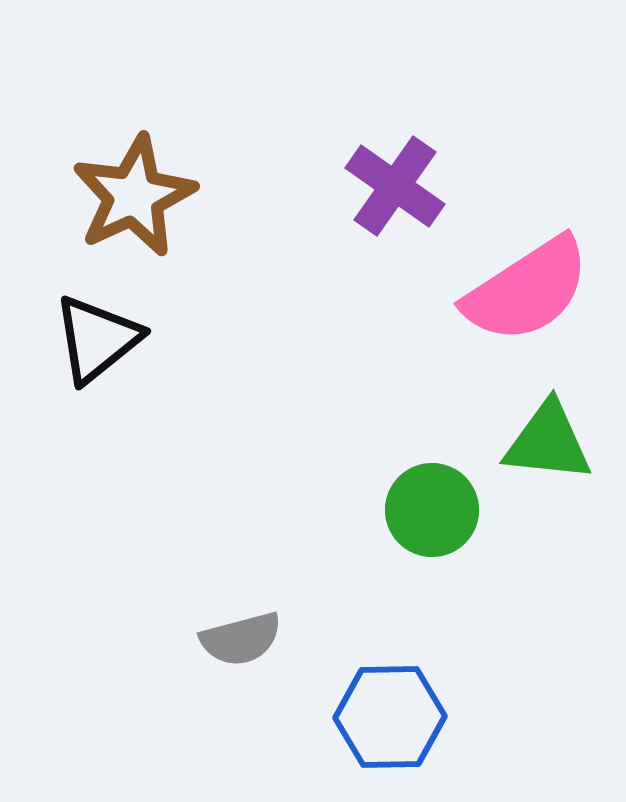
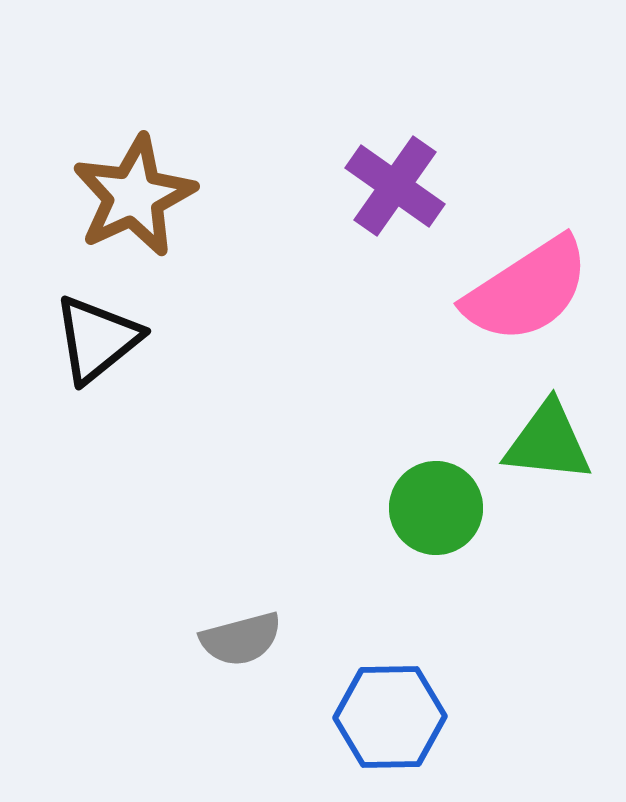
green circle: moved 4 px right, 2 px up
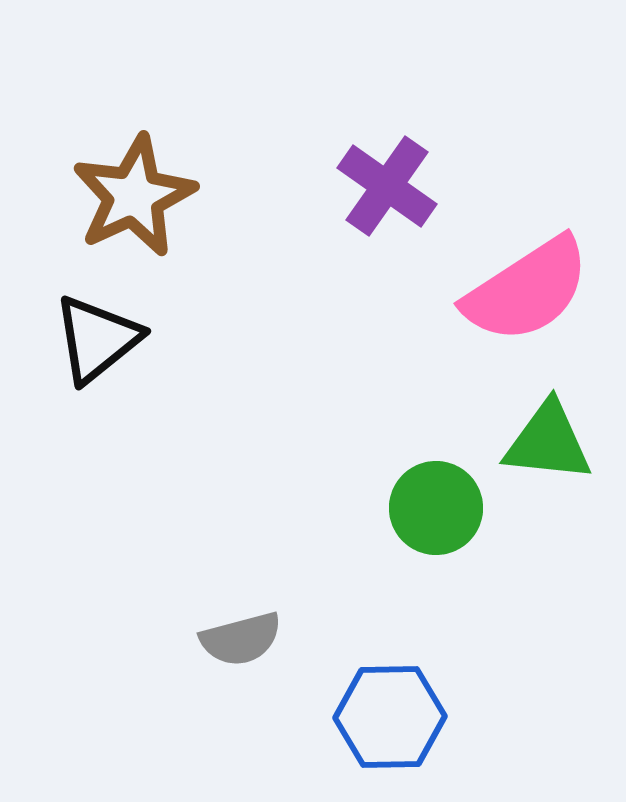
purple cross: moved 8 px left
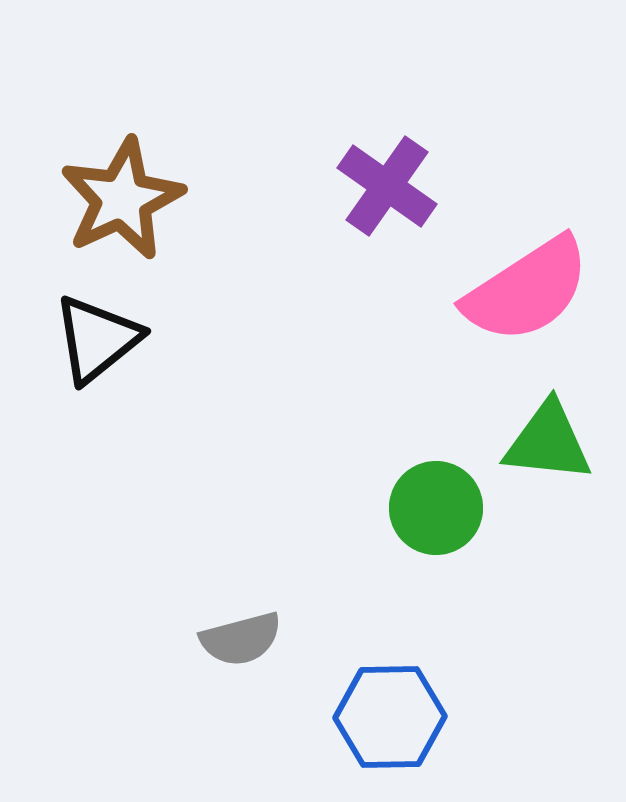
brown star: moved 12 px left, 3 px down
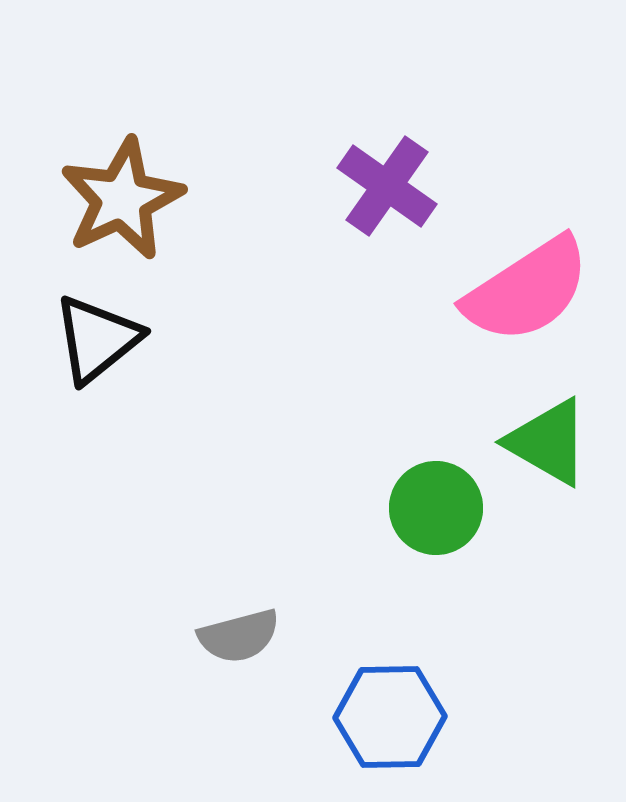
green triangle: rotated 24 degrees clockwise
gray semicircle: moved 2 px left, 3 px up
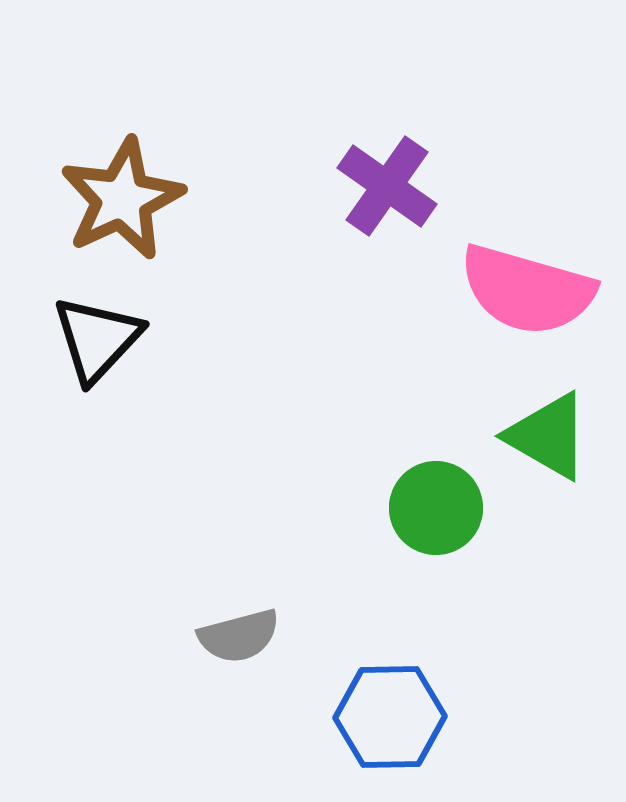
pink semicircle: rotated 49 degrees clockwise
black triangle: rotated 8 degrees counterclockwise
green triangle: moved 6 px up
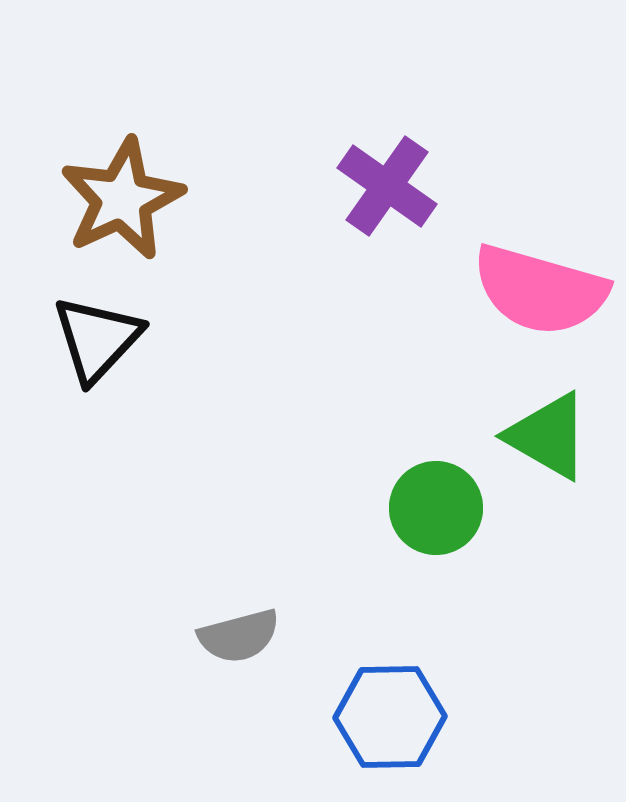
pink semicircle: moved 13 px right
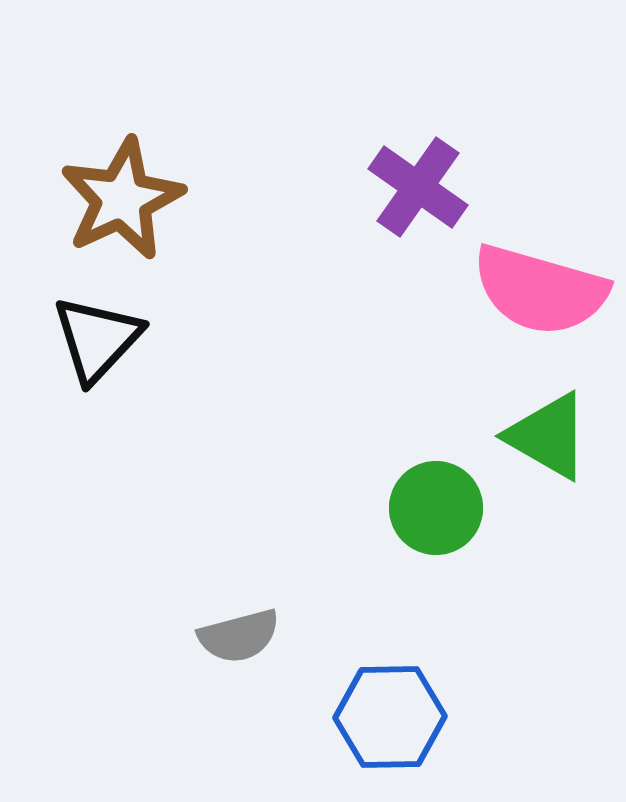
purple cross: moved 31 px right, 1 px down
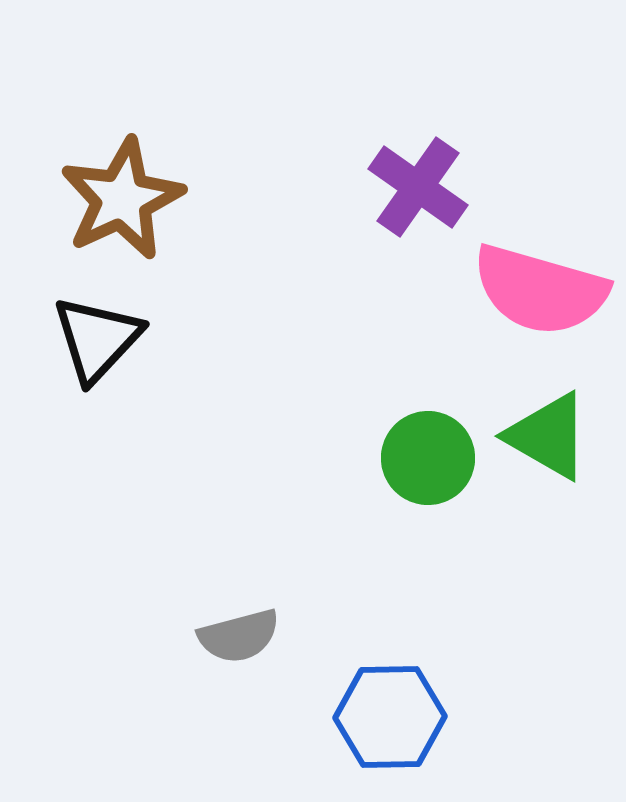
green circle: moved 8 px left, 50 px up
